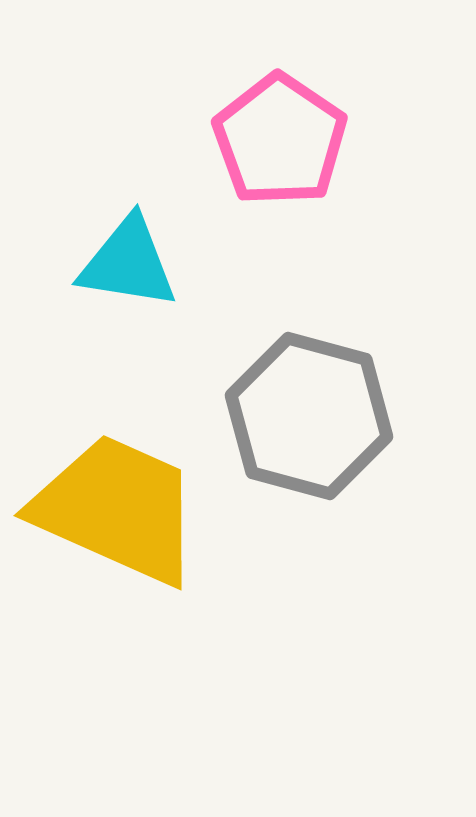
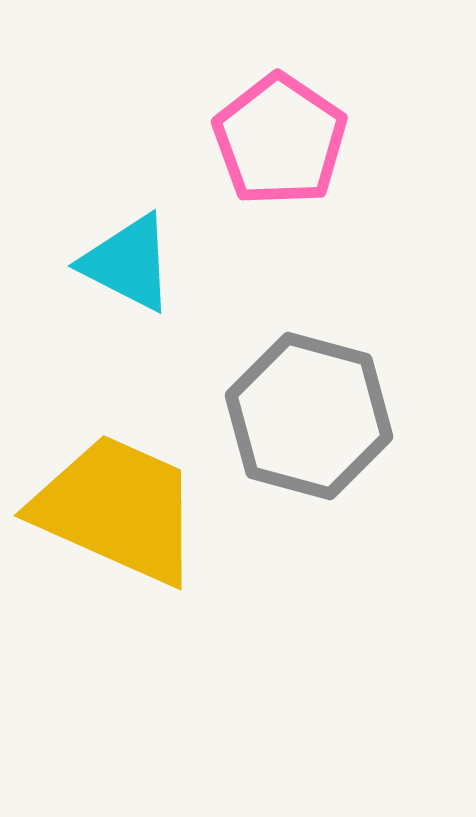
cyan triangle: rotated 18 degrees clockwise
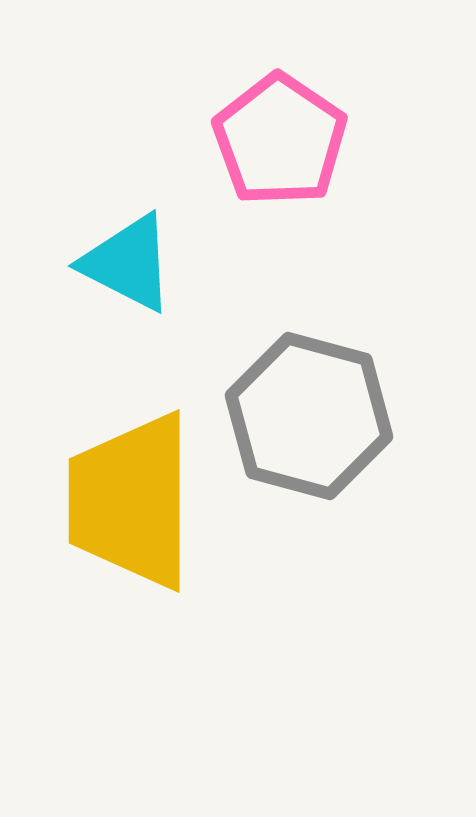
yellow trapezoid: moved 14 px right, 8 px up; rotated 114 degrees counterclockwise
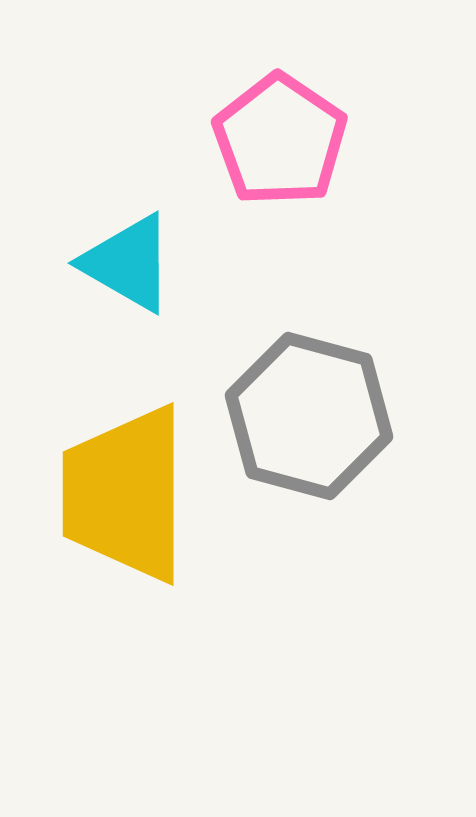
cyan triangle: rotated 3 degrees clockwise
yellow trapezoid: moved 6 px left, 7 px up
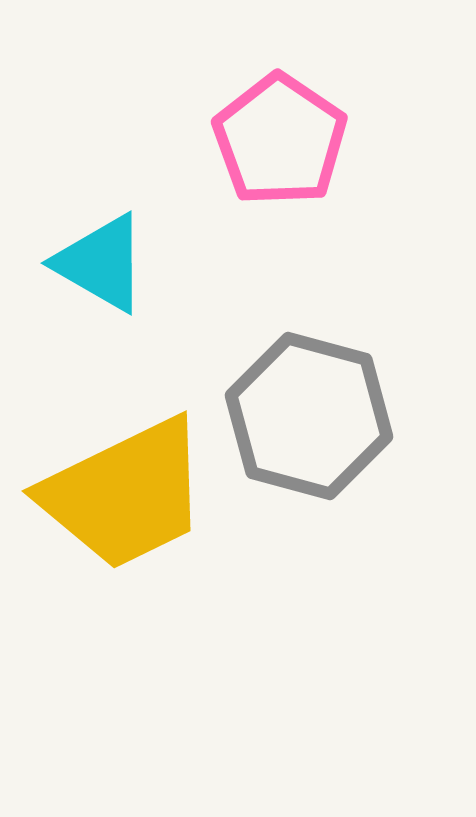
cyan triangle: moved 27 px left
yellow trapezoid: rotated 116 degrees counterclockwise
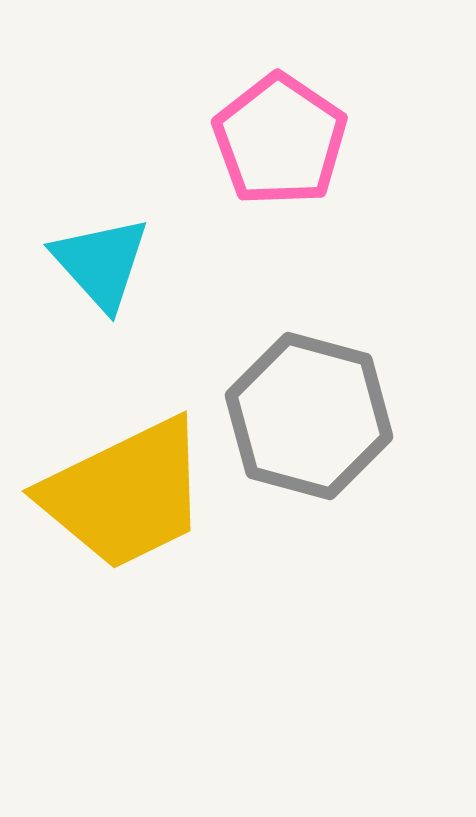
cyan triangle: rotated 18 degrees clockwise
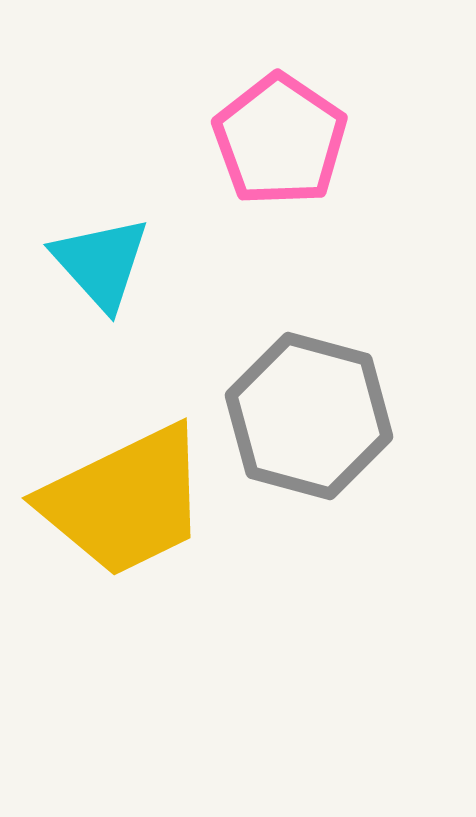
yellow trapezoid: moved 7 px down
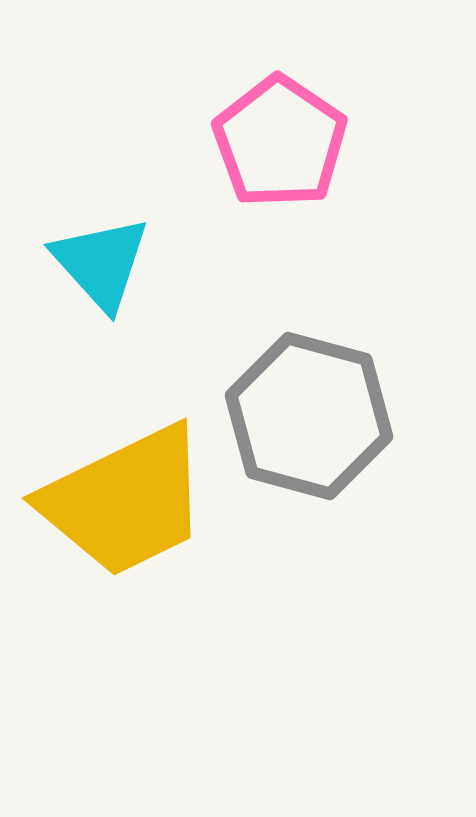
pink pentagon: moved 2 px down
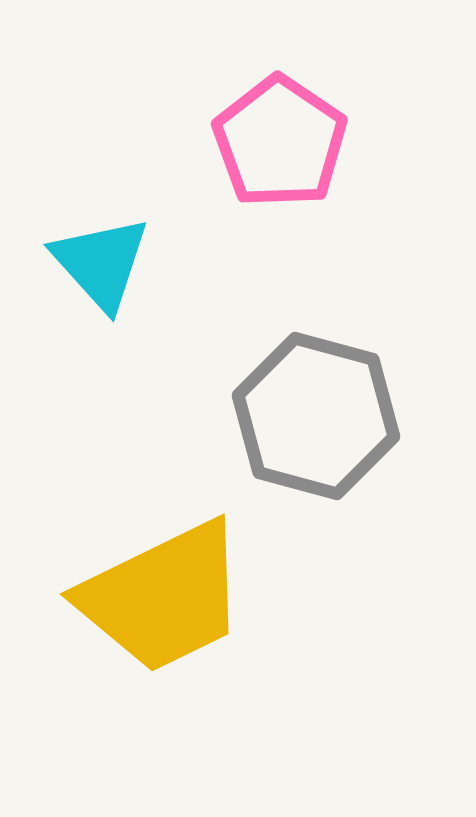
gray hexagon: moved 7 px right
yellow trapezoid: moved 38 px right, 96 px down
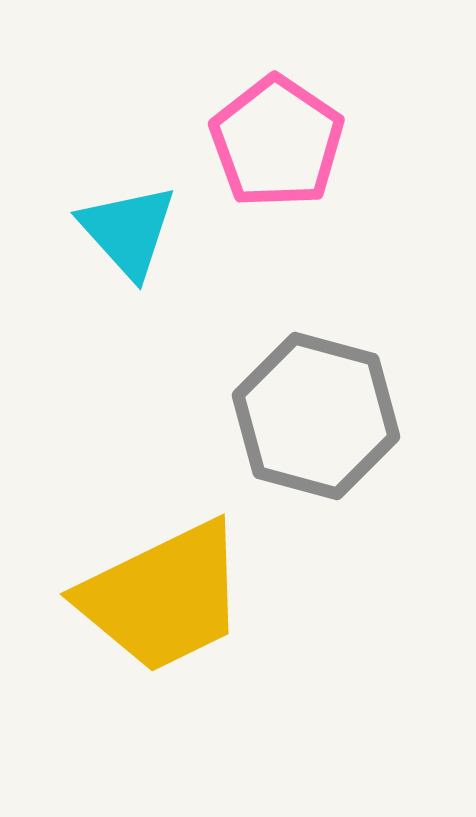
pink pentagon: moved 3 px left
cyan triangle: moved 27 px right, 32 px up
